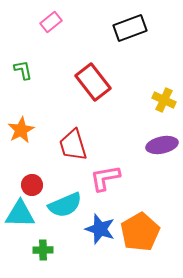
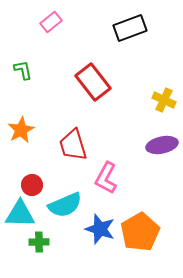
pink L-shape: moved 1 px right; rotated 52 degrees counterclockwise
green cross: moved 4 px left, 8 px up
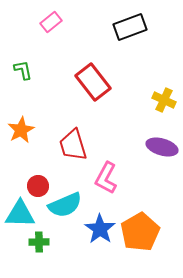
black rectangle: moved 1 px up
purple ellipse: moved 2 px down; rotated 28 degrees clockwise
red circle: moved 6 px right, 1 px down
blue star: rotated 16 degrees clockwise
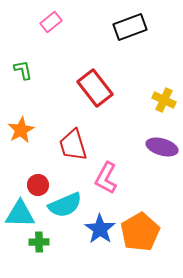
red rectangle: moved 2 px right, 6 px down
red circle: moved 1 px up
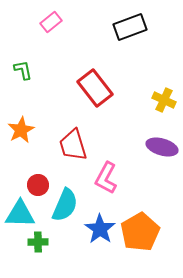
cyan semicircle: rotated 44 degrees counterclockwise
green cross: moved 1 px left
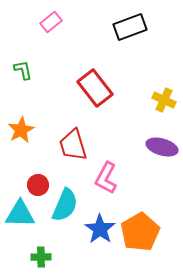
green cross: moved 3 px right, 15 px down
